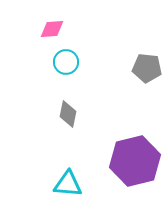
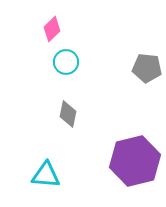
pink diamond: rotated 40 degrees counterclockwise
cyan triangle: moved 22 px left, 9 px up
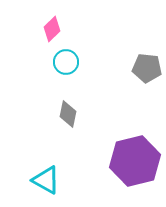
cyan triangle: moved 5 px down; rotated 24 degrees clockwise
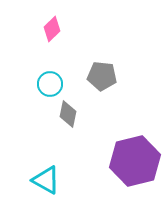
cyan circle: moved 16 px left, 22 px down
gray pentagon: moved 45 px left, 8 px down
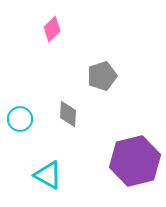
gray pentagon: rotated 24 degrees counterclockwise
cyan circle: moved 30 px left, 35 px down
gray diamond: rotated 8 degrees counterclockwise
cyan triangle: moved 2 px right, 5 px up
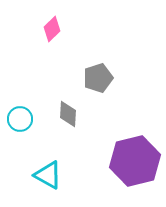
gray pentagon: moved 4 px left, 2 px down
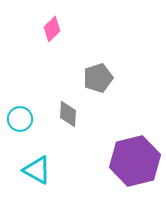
cyan triangle: moved 11 px left, 5 px up
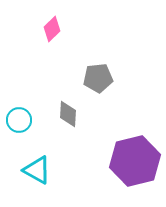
gray pentagon: rotated 12 degrees clockwise
cyan circle: moved 1 px left, 1 px down
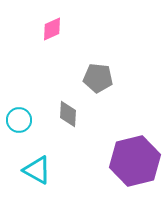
pink diamond: rotated 20 degrees clockwise
gray pentagon: rotated 12 degrees clockwise
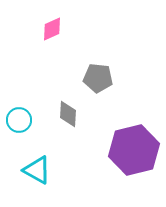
purple hexagon: moved 1 px left, 11 px up
